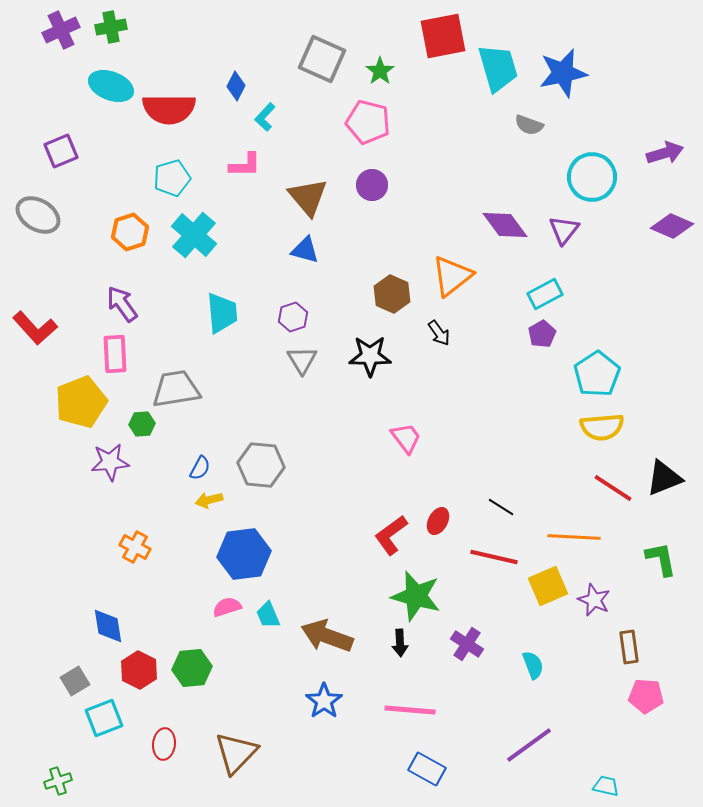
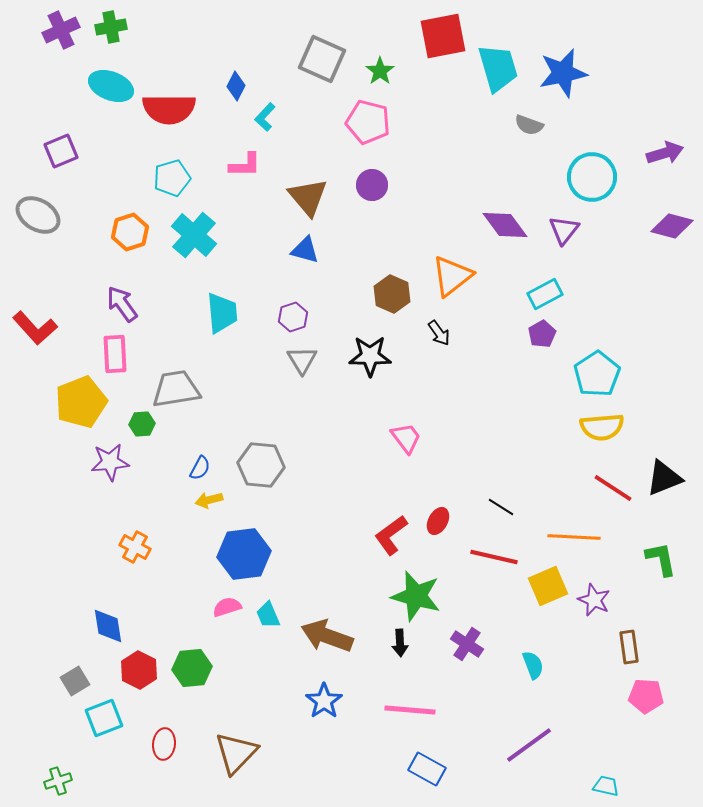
purple diamond at (672, 226): rotated 9 degrees counterclockwise
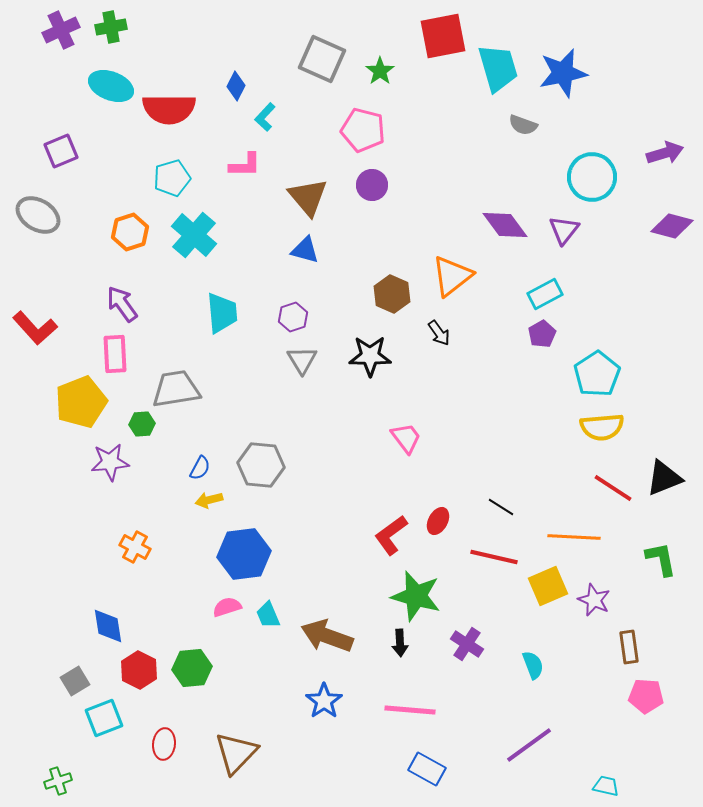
pink pentagon at (368, 122): moved 5 px left, 8 px down
gray semicircle at (529, 125): moved 6 px left
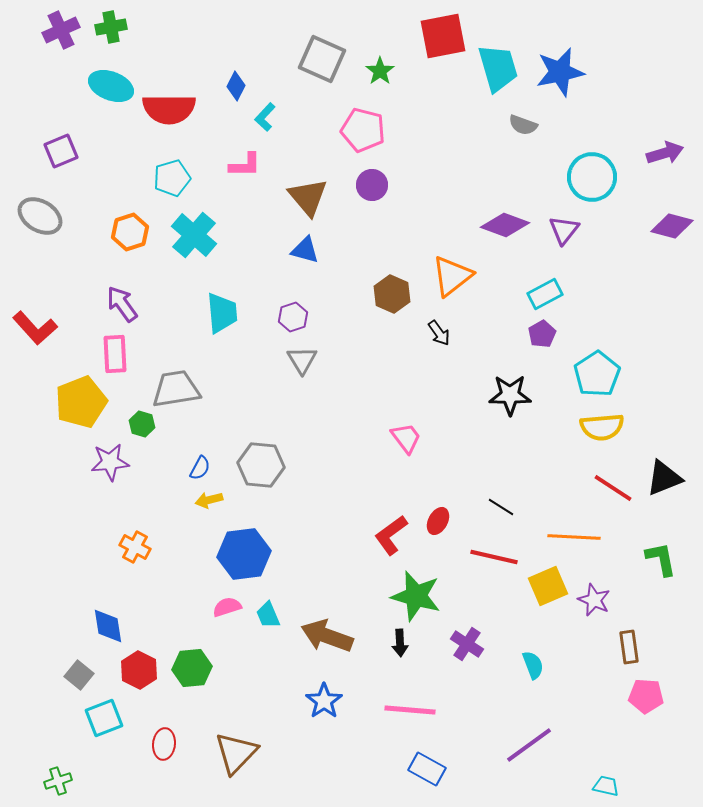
blue star at (563, 73): moved 3 px left, 1 px up
gray ellipse at (38, 215): moved 2 px right, 1 px down
purple diamond at (505, 225): rotated 33 degrees counterclockwise
black star at (370, 356): moved 140 px right, 39 px down
green hexagon at (142, 424): rotated 20 degrees clockwise
gray square at (75, 681): moved 4 px right, 6 px up; rotated 20 degrees counterclockwise
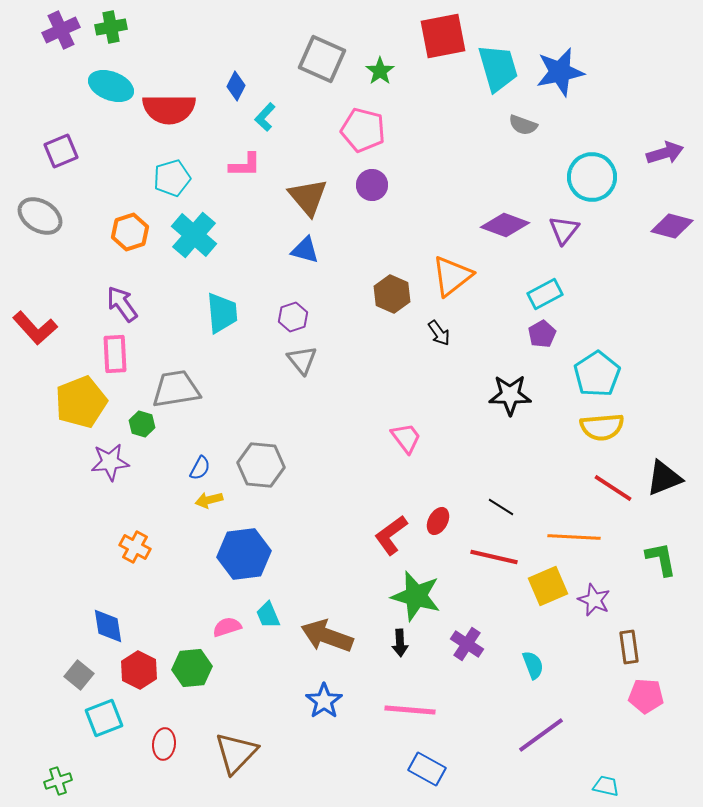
gray triangle at (302, 360): rotated 8 degrees counterclockwise
pink semicircle at (227, 607): moved 20 px down
purple line at (529, 745): moved 12 px right, 10 px up
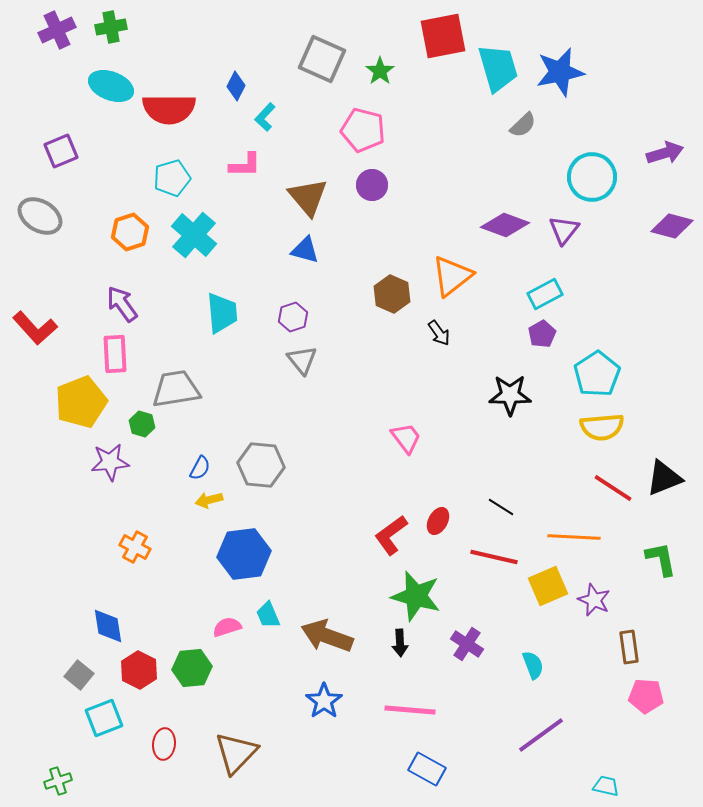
purple cross at (61, 30): moved 4 px left
gray semicircle at (523, 125): rotated 64 degrees counterclockwise
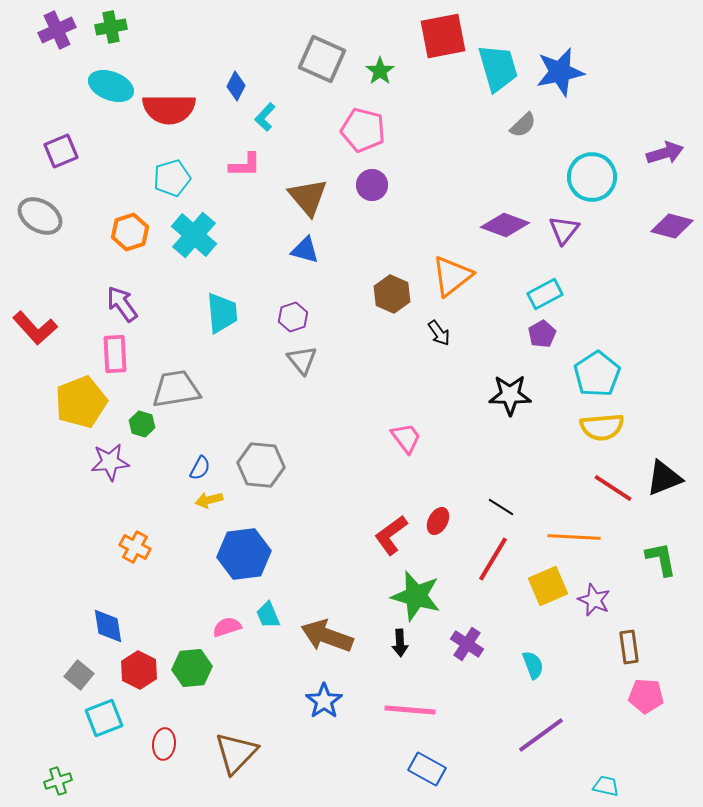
red line at (494, 557): moved 1 px left, 2 px down; rotated 72 degrees counterclockwise
